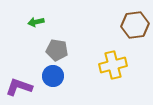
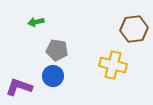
brown hexagon: moved 1 px left, 4 px down
yellow cross: rotated 28 degrees clockwise
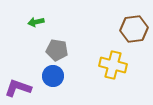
purple L-shape: moved 1 px left, 1 px down
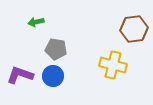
gray pentagon: moved 1 px left, 1 px up
purple L-shape: moved 2 px right, 13 px up
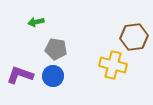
brown hexagon: moved 8 px down
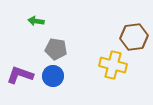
green arrow: moved 1 px up; rotated 21 degrees clockwise
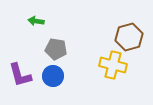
brown hexagon: moved 5 px left; rotated 8 degrees counterclockwise
purple L-shape: rotated 124 degrees counterclockwise
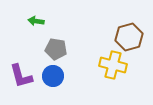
purple L-shape: moved 1 px right, 1 px down
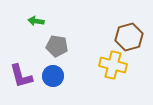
gray pentagon: moved 1 px right, 3 px up
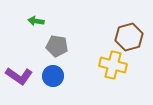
purple L-shape: moved 2 px left; rotated 40 degrees counterclockwise
